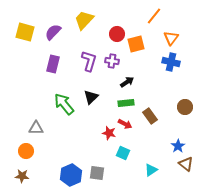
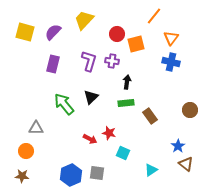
black arrow: rotated 48 degrees counterclockwise
brown circle: moved 5 px right, 3 px down
red arrow: moved 35 px left, 15 px down
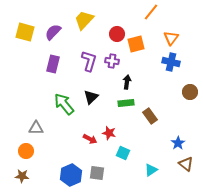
orange line: moved 3 px left, 4 px up
brown circle: moved 18 px up
blue star: moved 3 px up
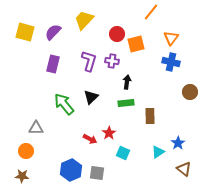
brown rectangle: rotated 35 degrees clockwise
red star: rotated 24 degrees clockwise
brown triangle: moved 2 px left, 5 px down
cyan triangle: moved 7 px right, 18 px up
blue hexagon: moved 5 px up
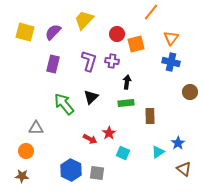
blue hexagon: rotated 10 degrees counterclockwise
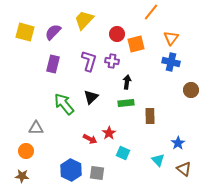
brown circle: moved 1 px right, 2 px up
cyan triangle: moved 8 px down; rotated 40 degrees counterclockwise
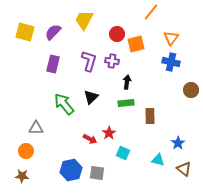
yellow trapezoid: rotated 15 degrees counterclockwise
cyan triangle: rotated 32 degrees counterclockwise
blue hexagon: rotated 20 degrees clockwise
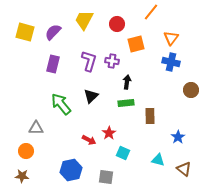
red circle: moved 10 px up
black triangle: moved 1 px up
green arrow: moved 3 px left
red arrow: moved 1 px left, 1 px down
blue star: moved 6 px up
gray square: moved 9 px right, 4 px down
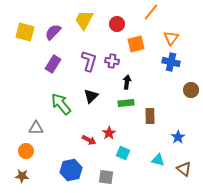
purple rectangle: rotated 18 degrees clockwise
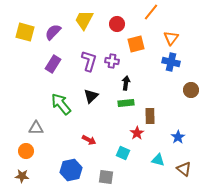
black arrow: moved 1 px left, 1 px down
red star: moved 28 px right
